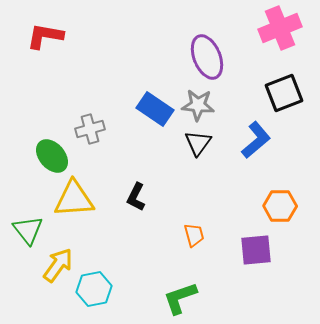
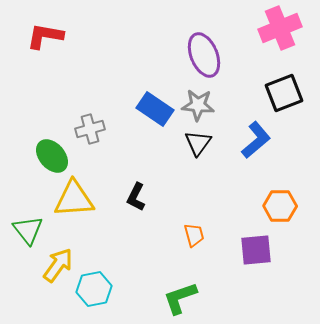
purple ellipse: moved 3 px left, 2 px up
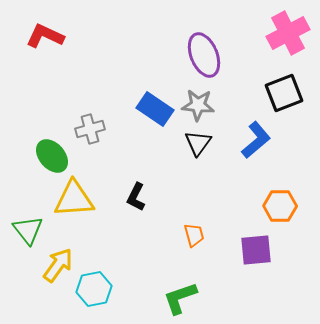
pink cross: moved 8 px right, 5 px down; rotated 6 degrees counterclockwise
red L-shape: rotated 15 degrees clockwise
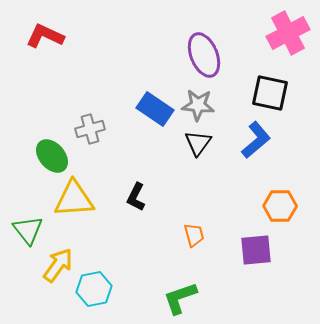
black square: moved 14 px left; rotated 33 degrees clockwise
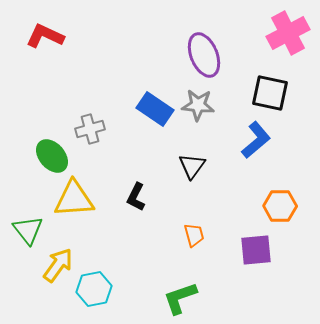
black triangle: moved 6 px left, 23 px down
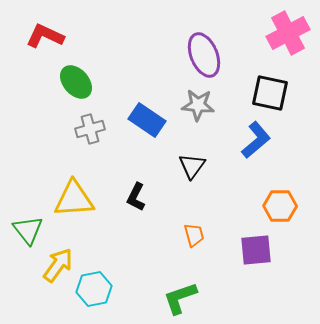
blue rectangle: moved 8 px left, 11 px down
green ellipse: moved 24 px right, 74 px up
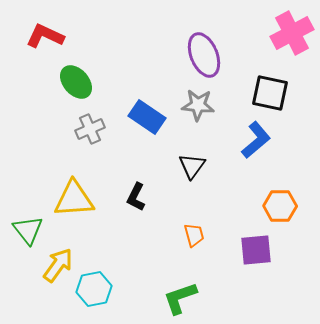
pink cross: moved 4 px right
blue rectangle: moved 3 px up
gray cross: rotated 8 degrees counterclockwise
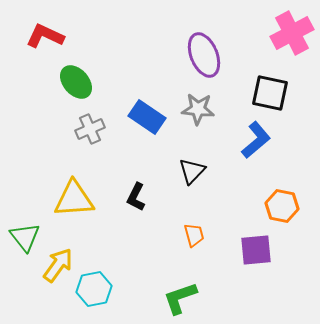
gray star: moved 4 px down
black triangle: moved 5 px down; rotated 8 degrees clockwise
orange hexagon: moved 2 px right; rotated 12 degrees clockwise
green triangle: moved 3 px left, 7 px down
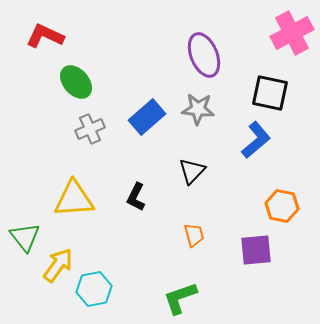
blue rectangle: rotated 75 degrees counterclockwise
